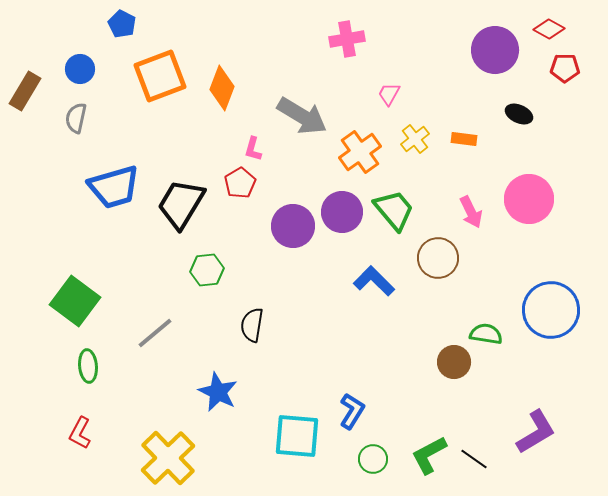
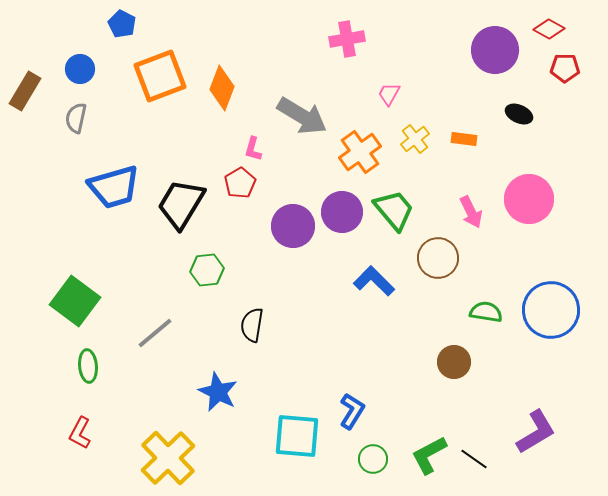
green semicircle at (486, 334): moved 22 px up
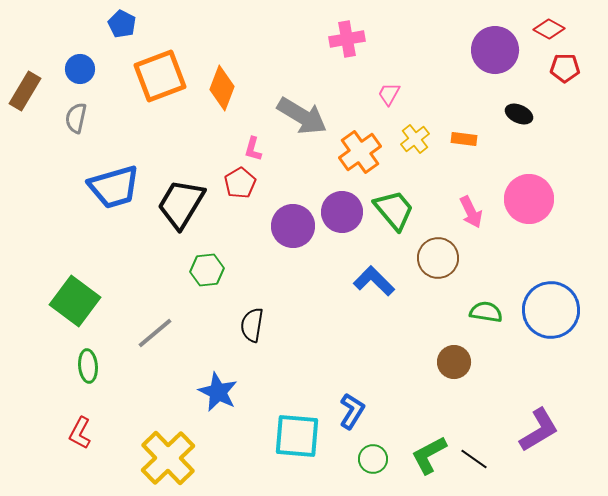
purple L-shape at (536, 432): moved 3 px right, 2 px up
